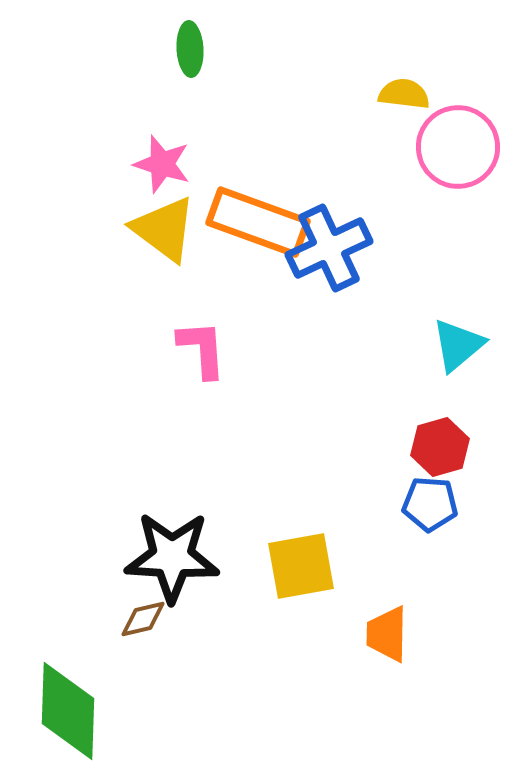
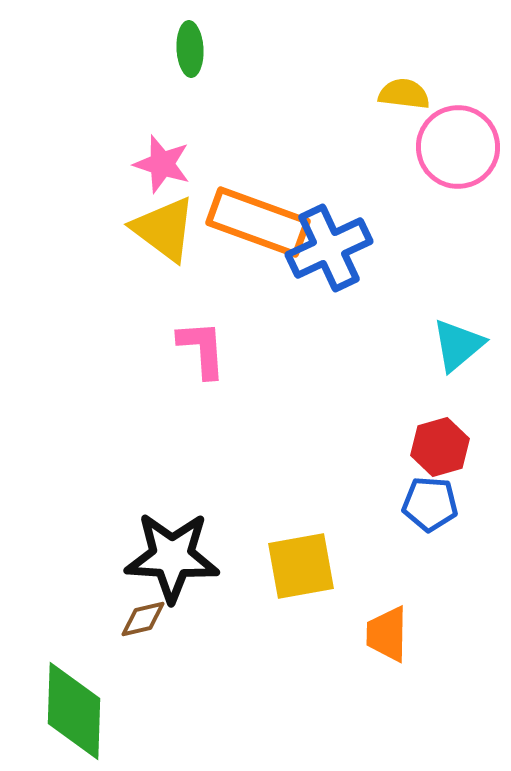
green diamond: moved 6 px right
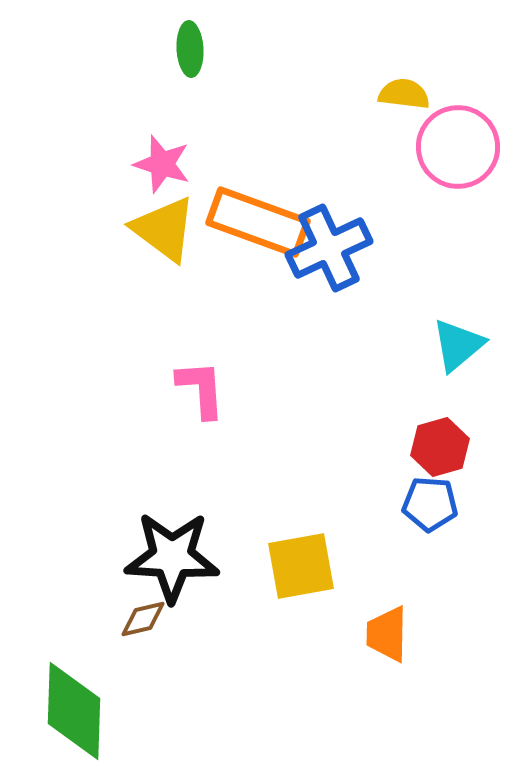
pink L-shape: moved 1 px left, 40 px down
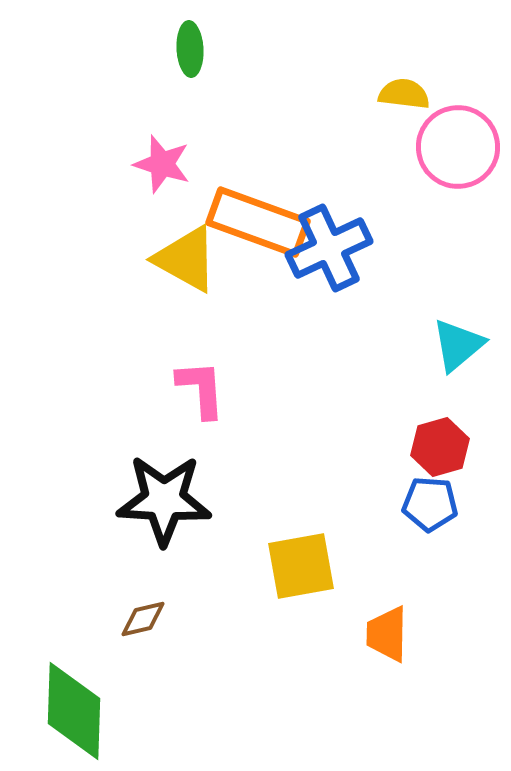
yellow triangle: moved 22 px right, 30 px down; rotated 8 degrees counterclockwise
black star: moved 8 px left, 57 px up
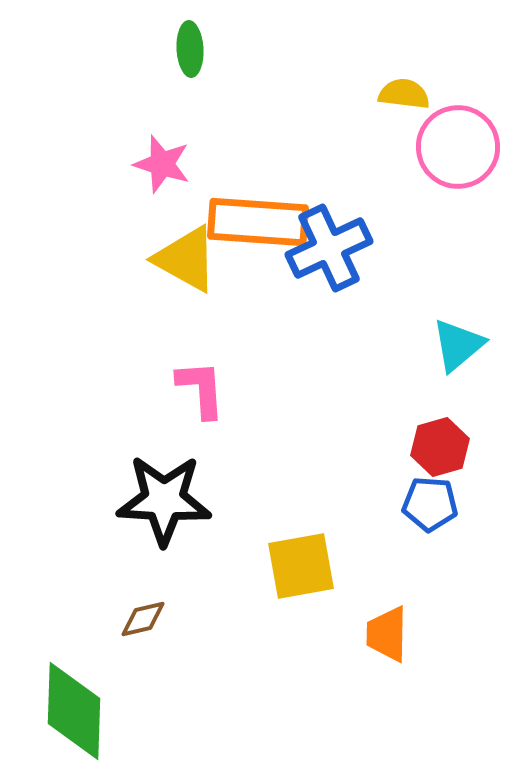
orange rectangle: rotated 16 degrees counterclockwise
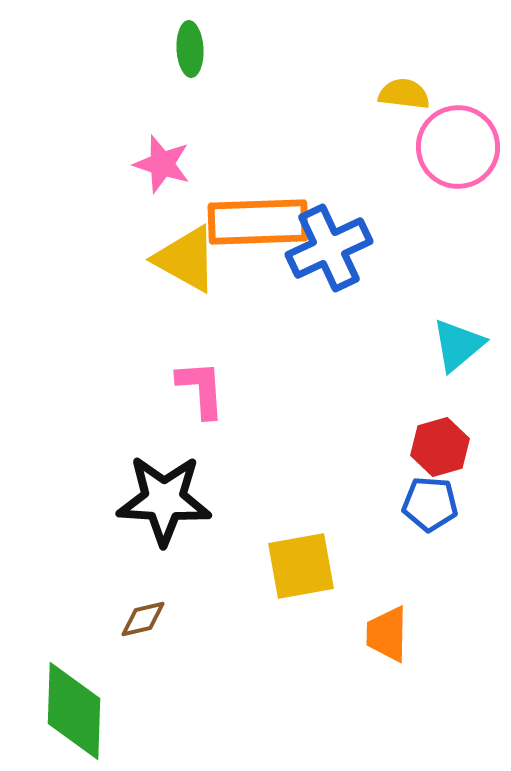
orange rectangle: rotated 6 degrees counterclockwise
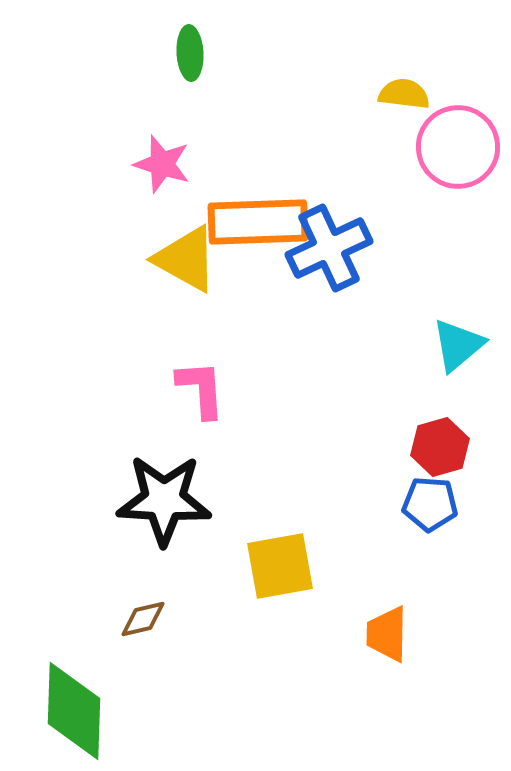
green ellipse: moved 4 px down
yellow square: moved 21 px left
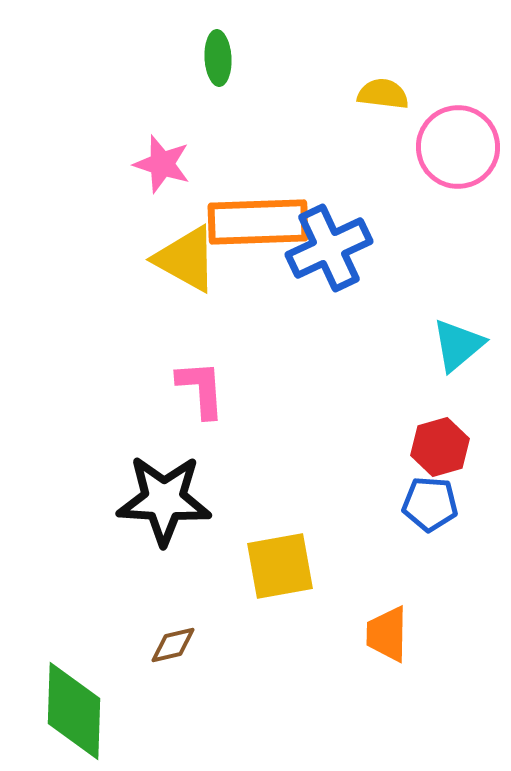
green ellipse: moved 28 px right, 5 px down
yellow semicircle: moved 21 px left
brown diamond: moved 30 px right, 26 px down
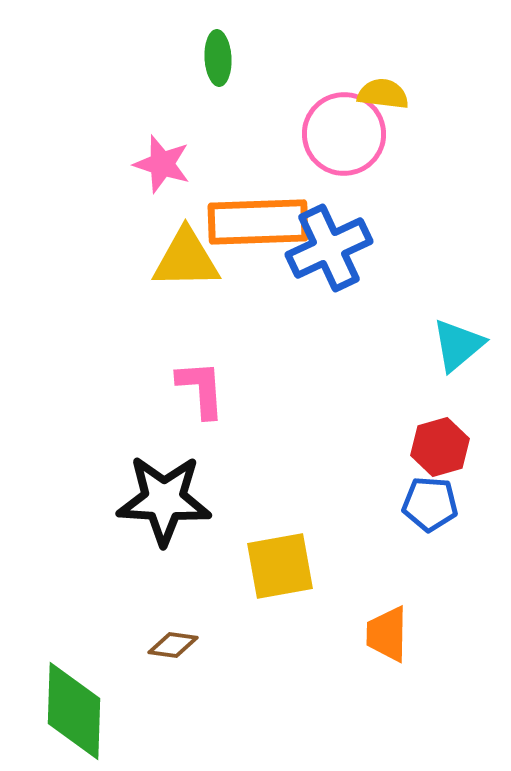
pink circle: moved 114 px left, 13 px up
yellow triangle: rotated 30 degrees counterclockwise
brown diamond: rotated 21 degrees clockwise
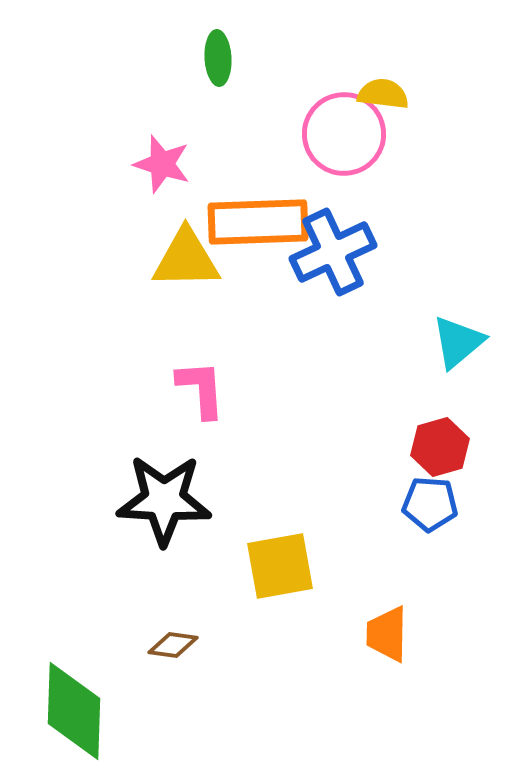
blue cross: moved 4 px right, 4 px down
cyan triangle: moved 3 px up
